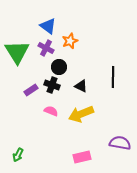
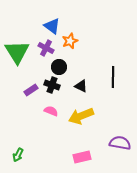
blue triangle: moved 4 px right
yellow arrow: moved 2 px down
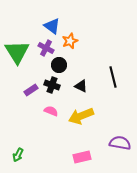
black circle: moved 2 px up
black line: rotated 15 degrees counterclockwise
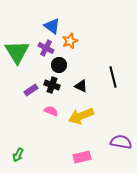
purple semicircle: moved 1 px right, 1 px up
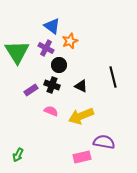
purple semicircle: moved 17 px left
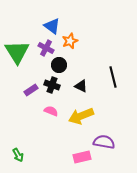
green arrow: rotated 56 degrees counterclockwise
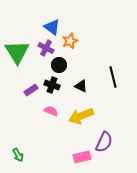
blue triangle: moved 1 px down
purple semicircle: rotated 105 degrees clockwise
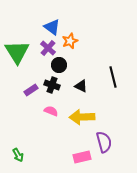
purple cross: moved 2 px right; rotated 14 degrees clockwise
yellow arrow: moved 1 px right, 1 px down; rotated 20 degrees clockwise
purple semicircle: rotated 40 degrees counterclockwise
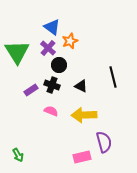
yellow arrow: moved 2 px right, 2 px up
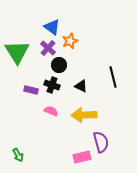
purple rectangle: rotated 48 degrees clockwise
purple semicircle: moved 3 px left
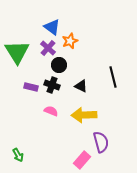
purple rectangle: moved 3 px up
pink rectangle: moved 3 px down; rotated 36 degrees counterclockwise
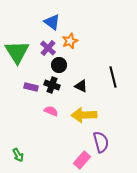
blue triangle: moved 5 px up
